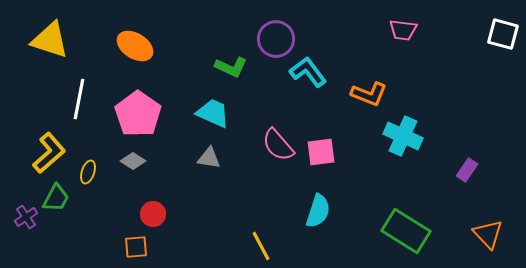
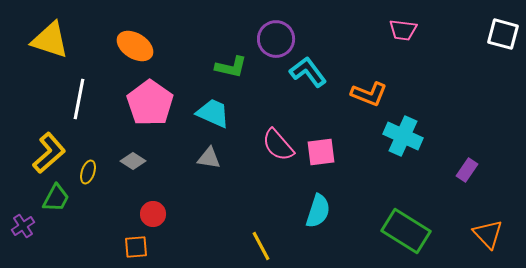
green L-shape: rotated 12 degrees counterclockwise
pink pentagon: moved 12 px right, 11 px up
purple cross: moved 3 px left, 9 px down
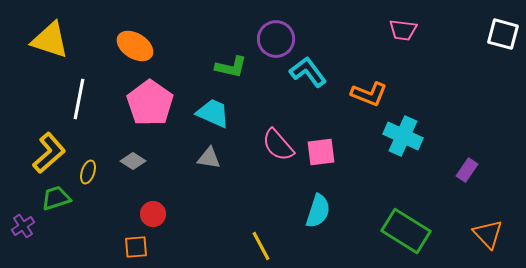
green trapezoid: rotated 136 degrees counterclockwise
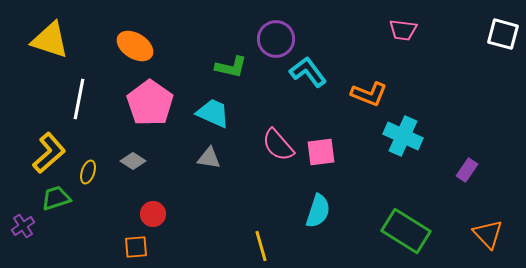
yellow line: rotated 12 degrees clockwise
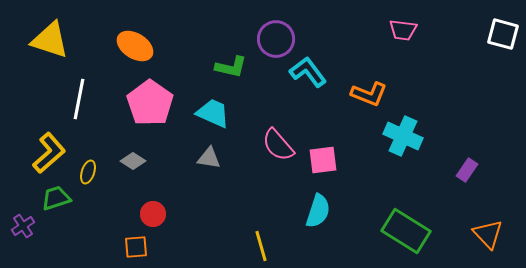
pink square: moved 2 px right, 8 px down
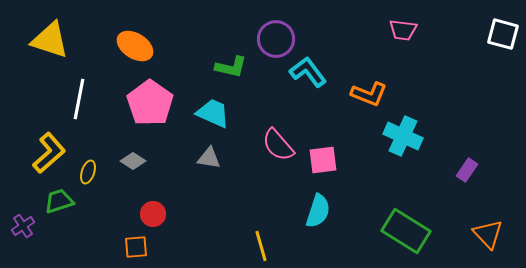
green trapezoid: moved 3 px right, 3 px down
